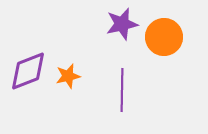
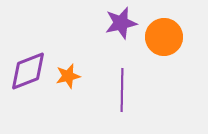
purple star: moved 1 px left, 1 px up
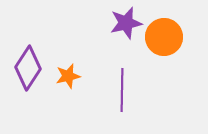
purple star: moved 5 px right
purple diamond: moved 3 px up; rotated 36 degrees counterclockwise
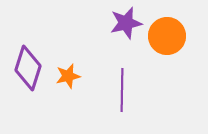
orange circle: moved 3 px right, 1 px up
purple diamond: rotated 15 degrees counterclockwise
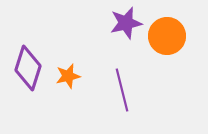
purple line: rotated 15 degrees counterclockwise
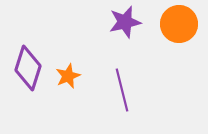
purple star: moved 1 px left, 1 px up
orange circle: moved 12 px right, 12 px up
orange star: rotated 10 degrees counterclockwise
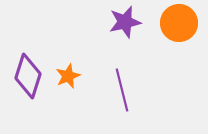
orange circle: moved 1 px up
purple diamond: moved 8 px down
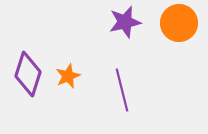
purple diamond: moved 2 px up
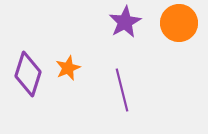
purple star: rotated 16 degrees counterclockwise
orange star: moved 8 px up
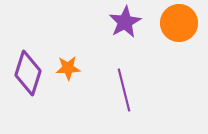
orange star: rotated 20 degrees clockwise
purple diamond: moved 1 px up
purple line: moved 2 px right
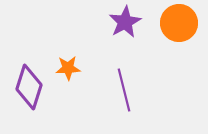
purple diamond: moved 1 px right, 14 px down
